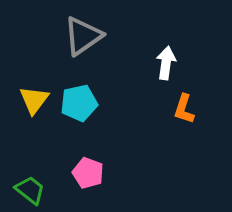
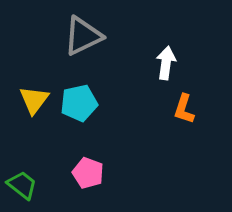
gray triangle: rotated 9 degrees clockwise
green trapezoid: moved 8 px left, 5 px up
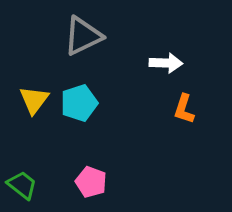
white arrow: rotated 84 degrees clockwise
cyan pentagon: rotated 6 degrees counterclockwise
pink pentagon: moved 3 px right, 9 px down
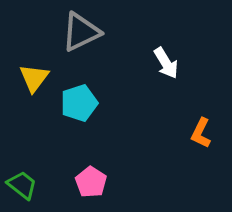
gray triangle: moved 2 px left, 4 px up
white arrow: rotated 56 degrees clockwise
yellow triangle: moved 22 px up
orange L-shape: moved 17 px right, 24 px down; rotated 8 degrees clockwise
pink pentagon: rotated 12 degrees clockwise
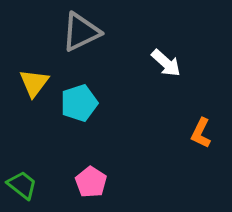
white arrow: rotated 16 degrees counterclockwise
yellow triangle: moved 5 px down
